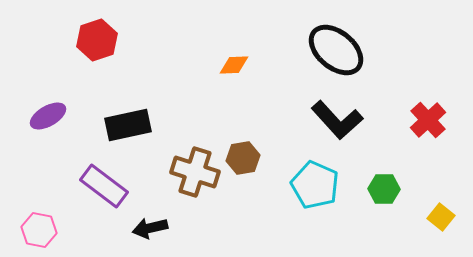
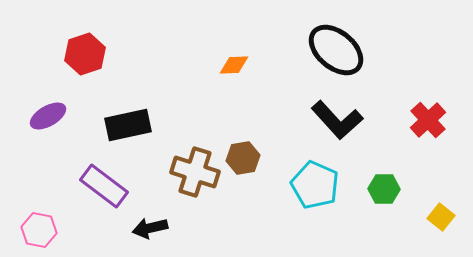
red hexagon: moved 12 px left, 14 px down
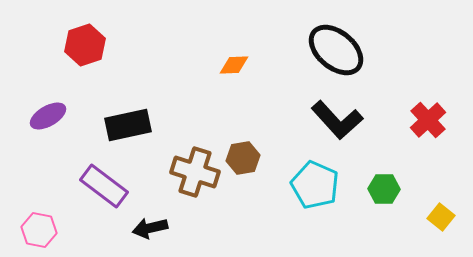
red hexagon: moved 9 px up
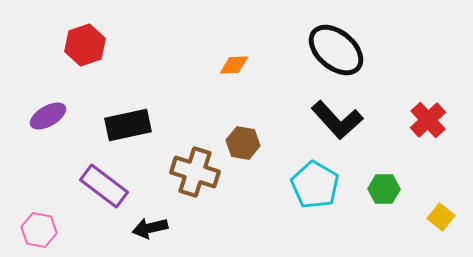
brown hexagon: moved 15 px up; rotated 20 degrees clockwise
cyan pentagon: rotated 6 degrees clockwise
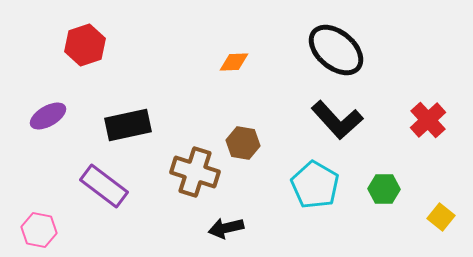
orange diamond: moved 3 px up
black arrow: moved 76 px right
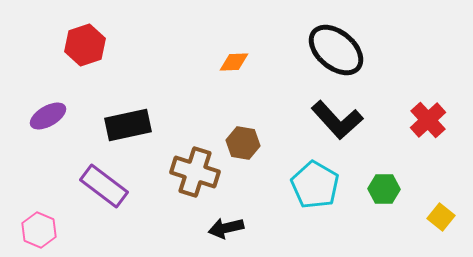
pink hexagon: rotated 12 degrees clockwise
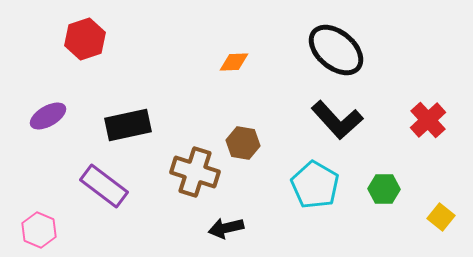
red hexagon: moved 6 px up
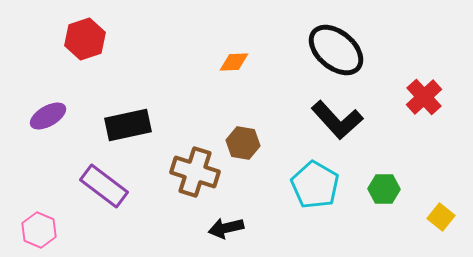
red cross: moved 4 px left, 23 px up
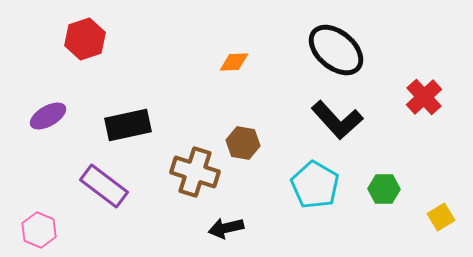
yellow square: rotated 20 degrees clockwise
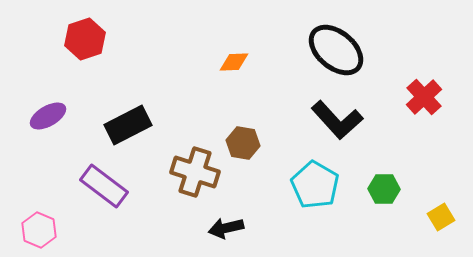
black rectangle: rotated 15 degrees counterclockwise
